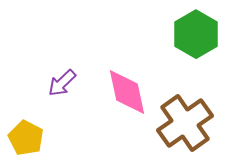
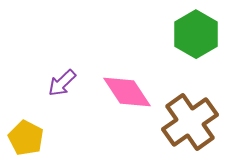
pink diamond: rotated 21 degrees counterclockwise
brown cross: moved 5 px right, 1 px up
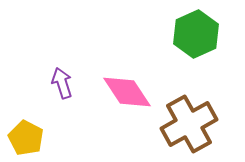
green hexagon: rotated 6 degrees clockwise
purple arrow: rotated 116 degrees clockwise
brown cross: moved 1 px left, 2 px down; rotated 6 degrees clockwise
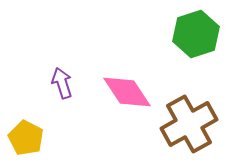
green hexagon: rotated 6 degrees clockwise
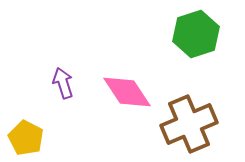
purple arrow: moved 1 px right
brown cross: rotated 6 degrees clockwise
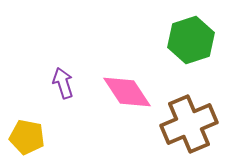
green hexagon: moved 5 px left, 6 px down
yellow pentagon: moved 1 px right, 1 px up; rotated 16 degrees counterclockwise
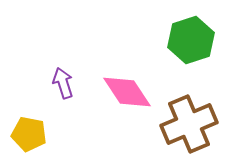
yellow pentagon: moved 2 px right, 3 px up
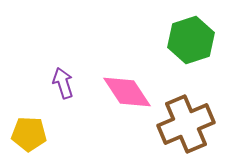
brown cross: moved 3 px left
yellow pentagon: rotated 8 degrees counterclockwise
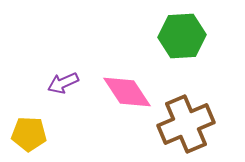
green hexagon: moved 9 px left, 4 px up; rotated 15 degrees clockwise
purple arrow: rotated 96 degrees counterclockwise
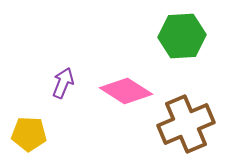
purple arrow: rotated 136 degrees clockwise
pink diamond: moved 1 px left, 1 px up; rotated 24 degrees counterclockwise
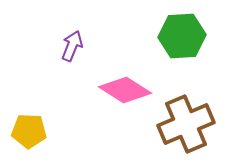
purple arrow: moved 9 px right, 37 px up
pink diamond: moved 1 px left, 1 px up
yellow pentagon: moved 3 px up
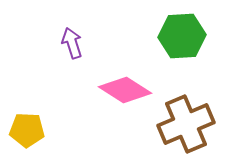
purple arrow: moved 3 px up; rotated 40 degrees counterclockwise
yellow pentagon: moved 2 px left, 1 px up
